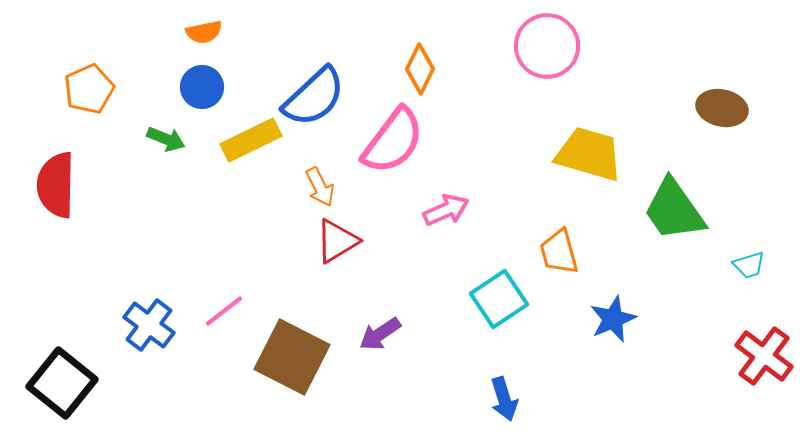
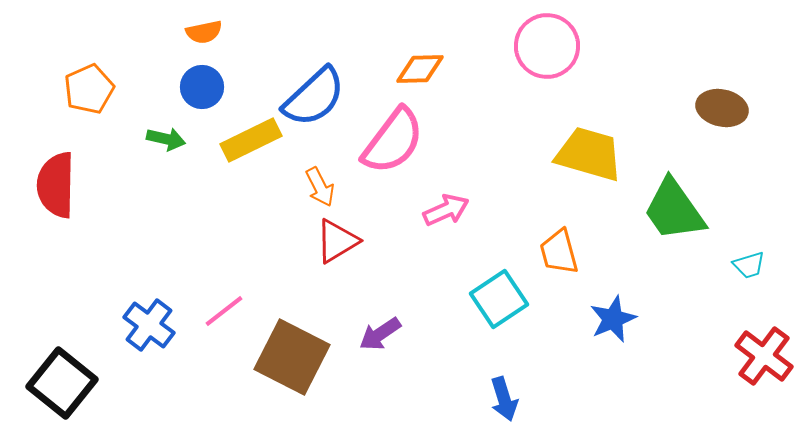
orange diamond: rotated 63 degrees clockwise
green arrow: rotated 9 degrees counterclockwise
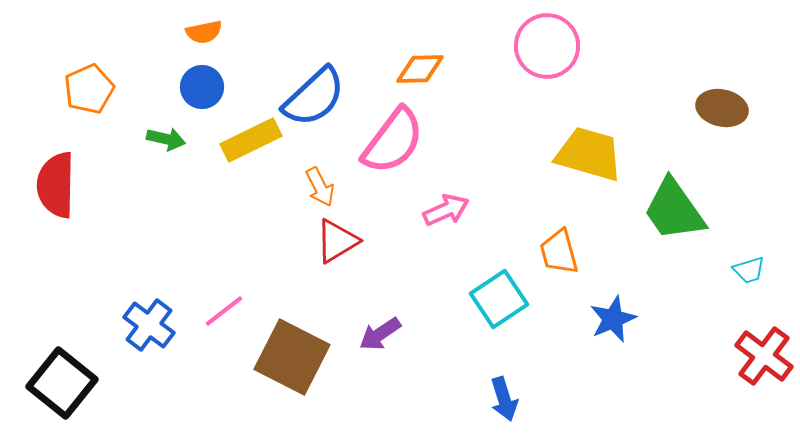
cyan trapezoid: moved 5 px down
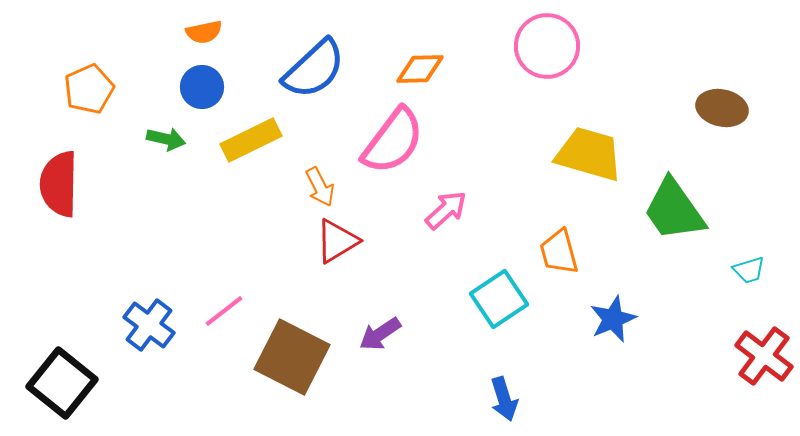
blue semicircle: moved 28 px up
red semicircle: moved 3 px right, 1 px up
pink arrow: rotated 18 degrees counterclockwise
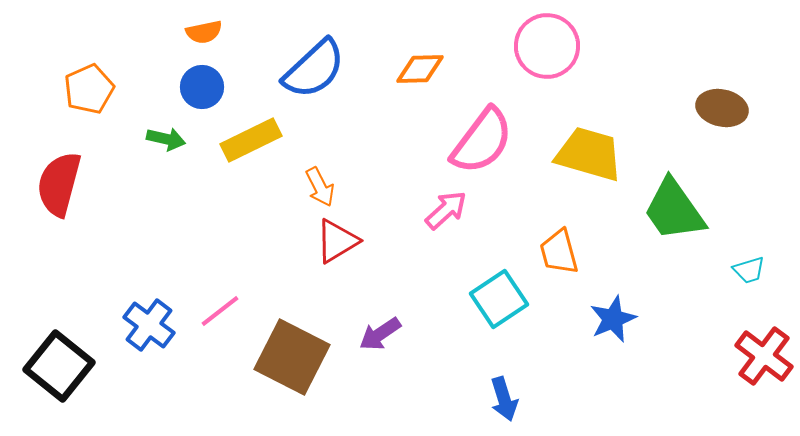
pink semicircle: moved 89 px right
red semicircle: rotated 14 degrees clockwise
pink line: moved 4 px left
black square: moved 3 px left, 17 px up
